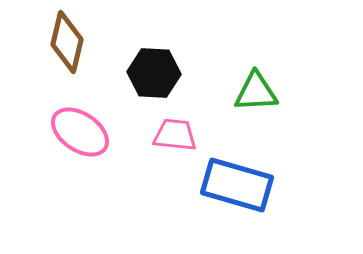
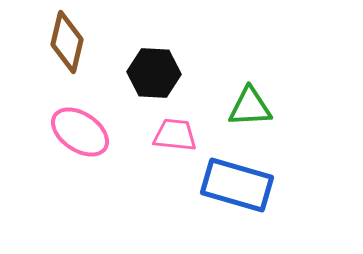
green triangle: moved 6 px left, 15 px down
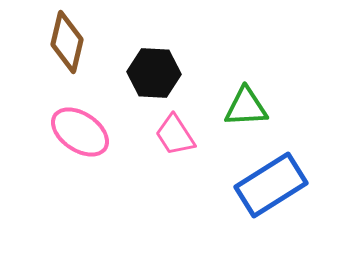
green triangle: moved 4 px left
pink trapezoid: rotated 129 degrees counterclockwise
blue rectangle: moved 34 px right; rotated 48 degrees counterclockwise
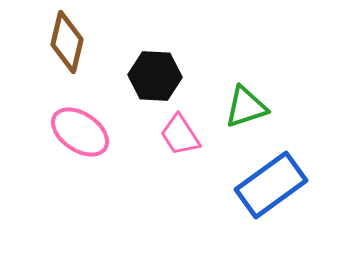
black hexagon: moved 1 px right, 3 px down
green triangle: rotated 15 degrees counterclockwise
pink trapezoid: moved 5 px right
blue rectangle: rotated 4 degrees counterclockwise
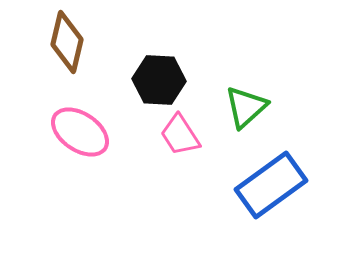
black hexagon: moved 4 px right, 4 px down
green triangle: rotated 24 degrees counterclockwise
